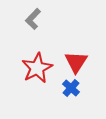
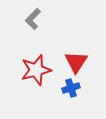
red star: moved 1 px left, 2 px down; rotated 12 degrees clockwise
blue cross: rotated 30 degrees clockwise
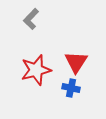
gray L-shape: moved 2 px left
blue cross: rotated 30 degrees clockwise
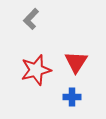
blue cross: moved 1 px right, 9 px down; rotated 12 degrees counterclockwise
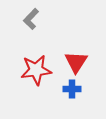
red star: rotated 8 degrees clockwise
blue cross: moved 8 px up
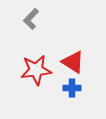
red triangle: moved 3 px left; rotated 30 degrees counterclockwise
blue cross: moved 1 px up
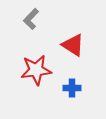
red triangle: moved 17 px up
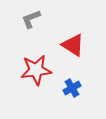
gray L-shape: rotated 25 degrees clockwise
blue cross: rotated 30 degrees counterclockwise
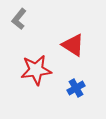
gray L-shape: moved 12 px left; rotated 30 degrees counterclockwise
blue cross: moved 4 px right
